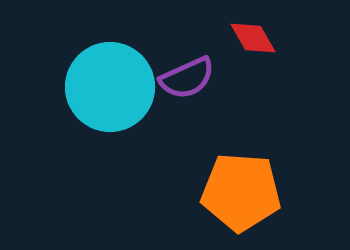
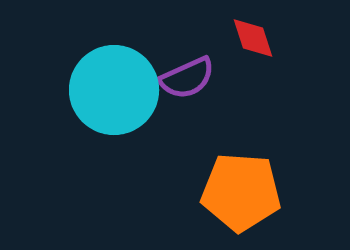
red diamond: rotated 12 degrees clockwise
cyan circle: moved 4 px right, 3 px down
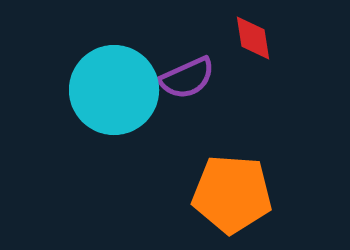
red diamond: rotated 9 degrees clockwise
orange pentagon: moved 9 px left, 2 px down
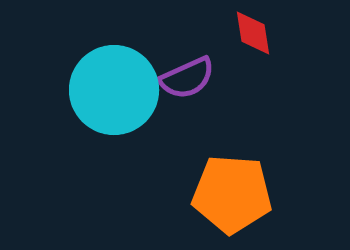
red diamond: moved 5 px up
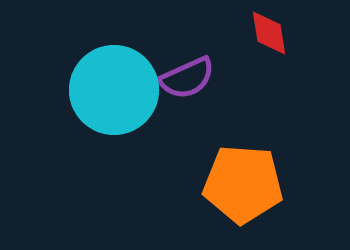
red diamond: moved 16 px right
orange pentagon: moved 11 px right, 10 px up
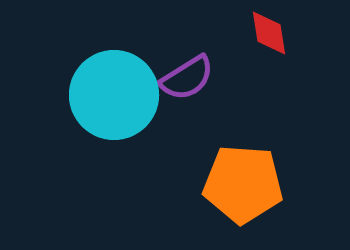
purple semicircle: rotated 8 degrees counterclockwise
cyan circle: moved 5 px down
